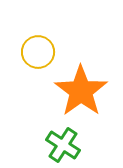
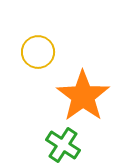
orange star: moved 2 px right, 5 px down
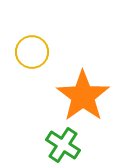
yellow circle: moved 6 px left
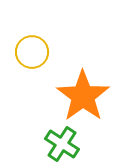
green cross: moved 1 px left, 1 px up
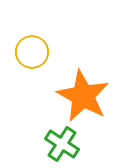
orange star: rotated 8 degrees counterclockwise
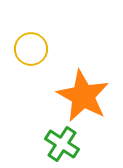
yellow circle: moved 1 px left, 3 px up
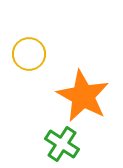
yellow circle: moved 2 px left, 5 px down
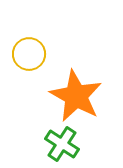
orange star: moved 7 px left
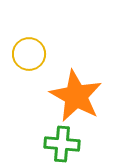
green cross: rotated 28 degrees counterclockwise
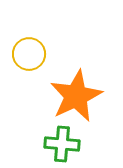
orange star: rotated 18 degrees clockwise
